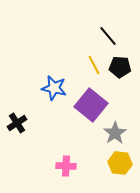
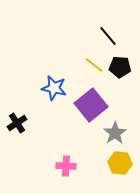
yellow line: rotated 24 degrees counterclockwise
purple square: rotated 12 degrees clockwise
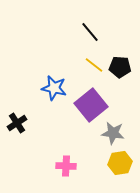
black line: moved 18 px left, 4 px up
gray star: moved 2 px left; rotated 30 degrees counterclockwise
yellow hexagon: rotated 15 degrees counterclockwise
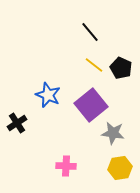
black pentagon: moved 1 px right, 1 px down; rotated 20 degrees clockwise
blue star: moved 6 px left, 7 px down; rotated 10 degrees clockwise
yellow hexagon: moved 5 px down
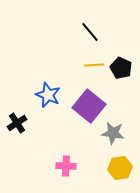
yellow line: rotated 42 degrees counterclockwise
purple square: moved 2 px left, 1 px down; rotated 12 degrees counterclockwise
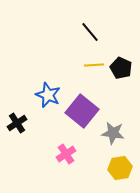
purple square: moved 7 px left, 5 px down
pink cross: moved 12 px up; rotated 36 degrees counterclockwise
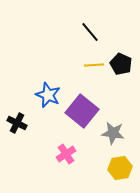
black pentagon: moved 4 px up
black cross: rotated 30 degrees counterclockwise
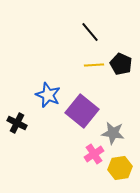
pink cross: moved 28 px right
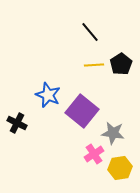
black pentagon: rotated 15 degrees clockwise
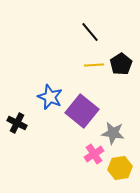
blue star: moved 2 px right, 2 px down
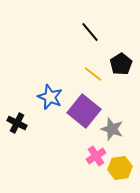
yellow line: moved 1 px left, 9 px down; rotated 42 degrees clockwise
purple square: moved 2 px right
gray star: moved 1 px left, 4 px up; rotated 10 degrees clockwise
pink cross: moved 2 px right, 2 px down
